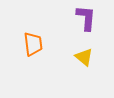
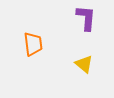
yellow triangle: moved 7 px down
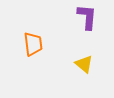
purple L-shape: moved 1 px right, 1 px up
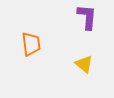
orange trapezoid: moved 2 px left
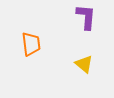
purple L-shape: moved 1 px left
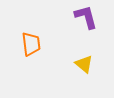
purple L-shape: rotated 20 degrees counterclockwise
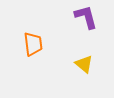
orange trapezoid: moved 2 px right
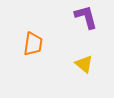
orange trapezoid: rotated 15 degrees clockwise
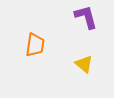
orange trapezoid: moved 2 px right, 1 px down
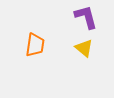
yellow triangle: moved 16 px up
